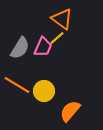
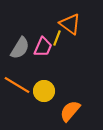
orange triangle: moved 8 px right, 5 px down
yellow line: rotated 28 degrees counterclockwise
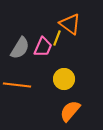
orange line: rotated 24 degrees counterclockwise
yellow circle: moved 20 px right, 12 px up
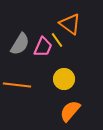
yellow line: moved 2 px down; rotated 56 degrees counterclockwise
gray semicircle: moved 4 px up
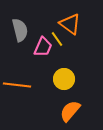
yellow line: moved 1 px up
gray semicircle: moved 14 px up; rotated 45 degrees counterclockwise
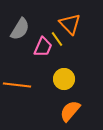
orange triangle: rotated 10 degrees clockwise
gray semicircle: moved 1 px up; rotated 45 degrees clockwise
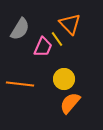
orange line: moved 3 px right, 1 px up
orange semicircle: moved 8 px up
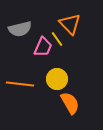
gray semicircle: rotated 45 degrees clockwise
yellow circle: moved 7 px left
orange semicircle: rotated 110 degrees clockwise
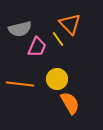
yellow line: moved 1 px right
pink trapezoid: moved 6 px left
